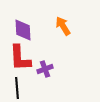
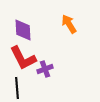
orange arrow: moved 6 px right, 2 px up
red L-shape: moved 3 px right; rotated 24 degrees counterclockwise
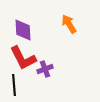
black line: moved 3 px left, 3 px up
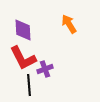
black line: moved 15 px right
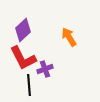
orange arrow: moved 13 px down
purple diamond: rotated 50 degrees clockwise
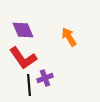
purple diamond: rotated 70 degrees counterclockwise
red L-shape: rotated 8 degrees counterclockwise
purple cross: moved 9 px down
